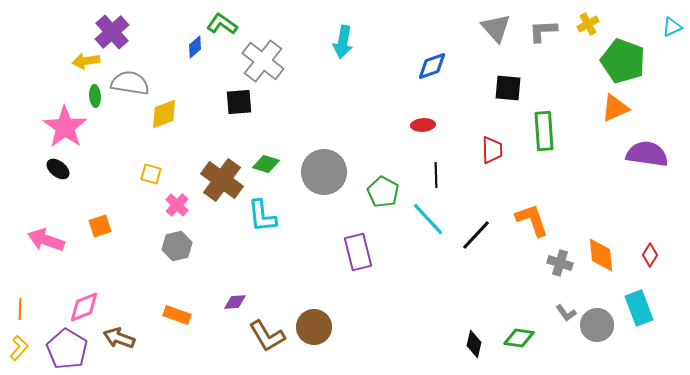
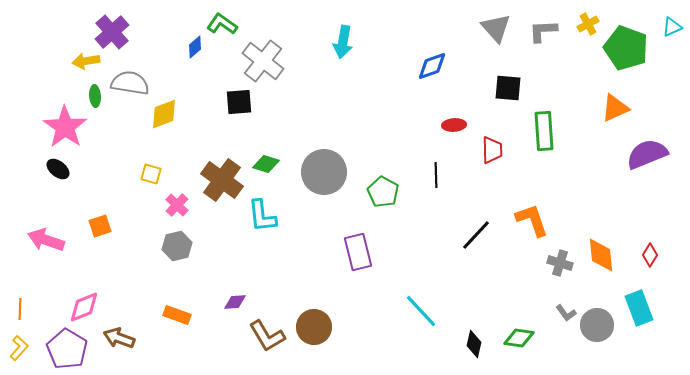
green pentagon at (623, 61): moved 3 px right, 13 px up
red ellipse at (423, 125): moved 31 px right
purple semicircle at (647, 154): rotated 30 degrees counterclockwise
cyan line at (428, 219): moved 7 px left, 92 px down
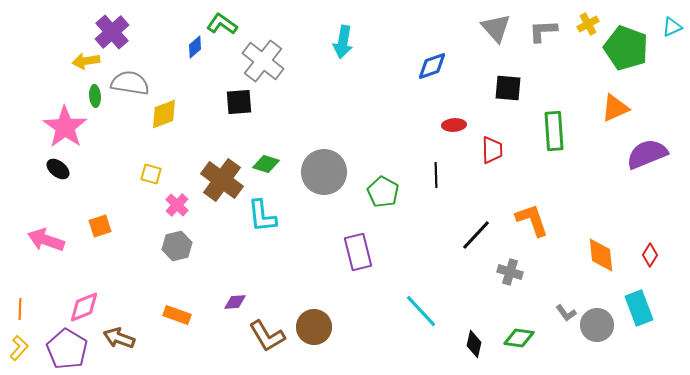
green rectangle at (544, 131): moved 10 px right
gray cross at (560, 263): moved 50 px left, 9 px down
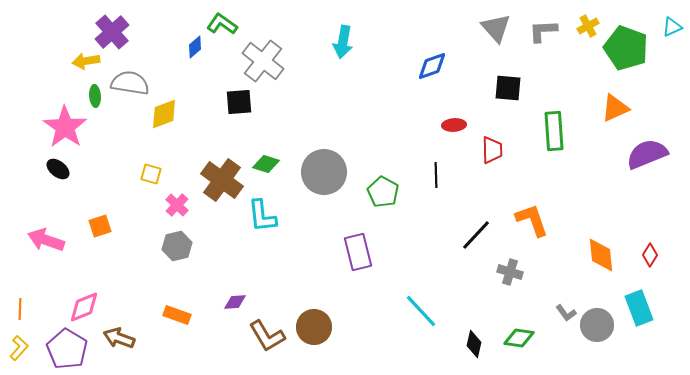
yellow cross at (588, 24): moved 2 px down
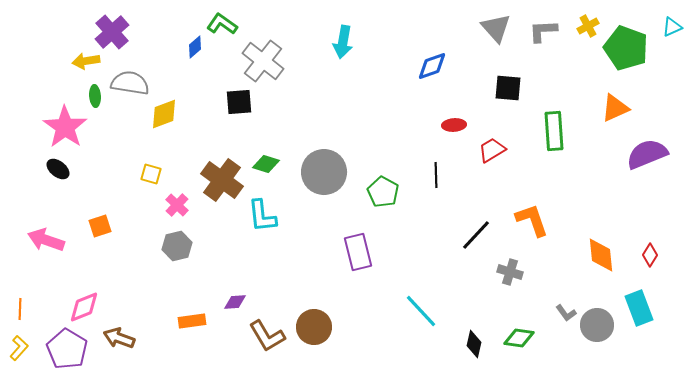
red trapezoid at (492, 150): rotated 120 degrees counterclockwise
orange rectangle at (177, 315): moved 15 px right, 6 px down; rotated 28 degrees counterclockwise
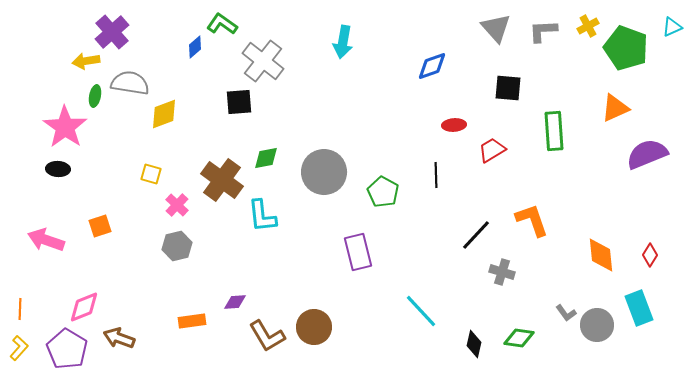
green ellipse at (95, 96): rotated 15 degrees clockwise
green diamond at (266, 164): moved 6 px up; rotated 28 degrees counterclockwise
black ellipse at (58, 169): rotated 35 degrees counterclockwise
gray cross at (510, 272): moved 8 px left
